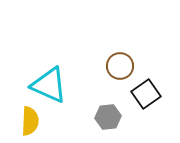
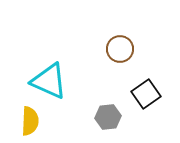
brown circle: moved 17 px up
cyan triangle: moved 4 px up
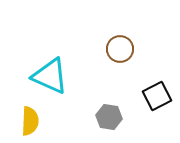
cyan triangle: moved 1 px right, 5 px up
black square: moved 11 px right, 2 px down; rotated 8 degrees clockwise
gray hexagon: moved 1 px right; rotated 15 degrees clockwise
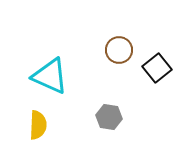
brown circle: moved 1 px left, 1 px down
black square: moved 28 px up; rotated 12 degrees counterclockwise
yellow semicircle: moved 8 px right, 4 px down
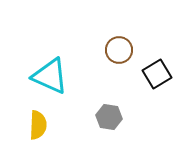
black square: moved 6 px down; rotated 8 degrees clockwise
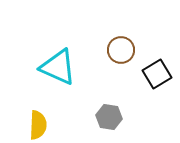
brown circle: moved 2 px right
cyan triangle: moved 8 px right, 9 px up
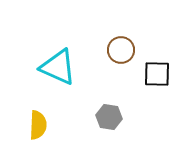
black square: rotated 32 degrees clockwise
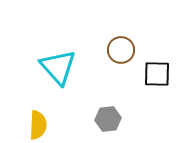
cyan triangle: rotated 24 degrees clockwise
gray hexagon: moved 1 px left, 2 px down; rotated 15 degrees counterclockwise
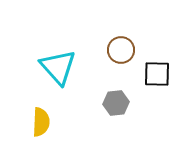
gray hexagon: moved 8 px right, 16 px up
yellow semicircle: moved 3 px right, 3 px up
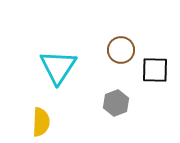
cyan triangle: rotated 15 degrees clockwise
black square: moved 2 px left, 4 px up
gray hexagon: rotated 15 degrees counterclockwise
